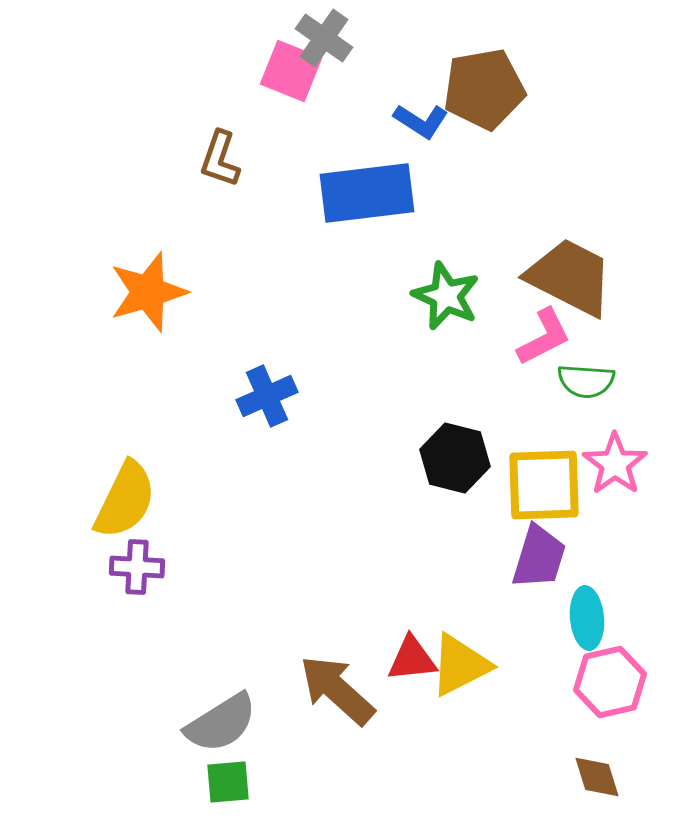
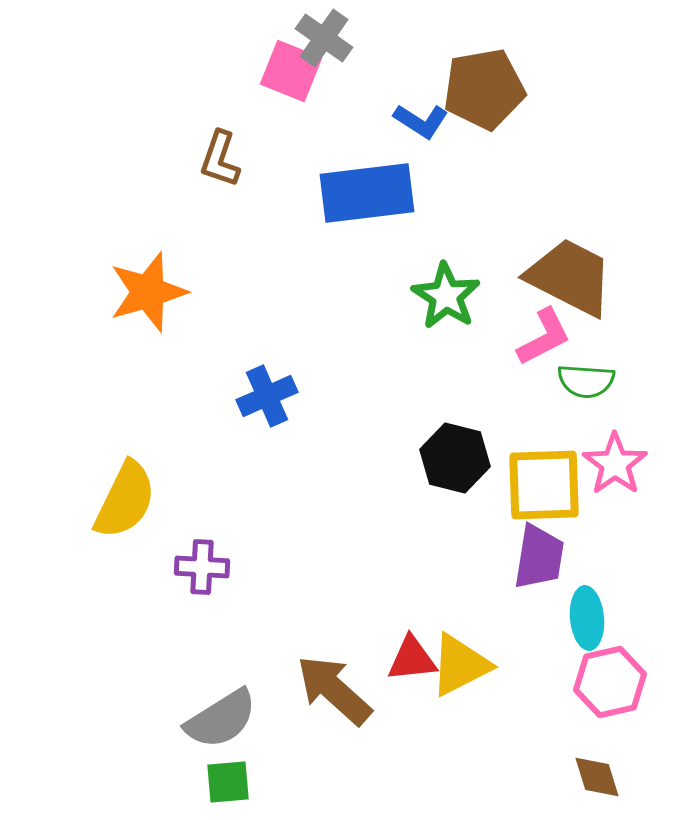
green star: rotated 8 degrees clockwise
purple trapezoid: rotated 8 degrees counterclockwise
purple cross: moved 65 px right
brown arrow: moved 3 px left
gray semicircle: moved 4 px up
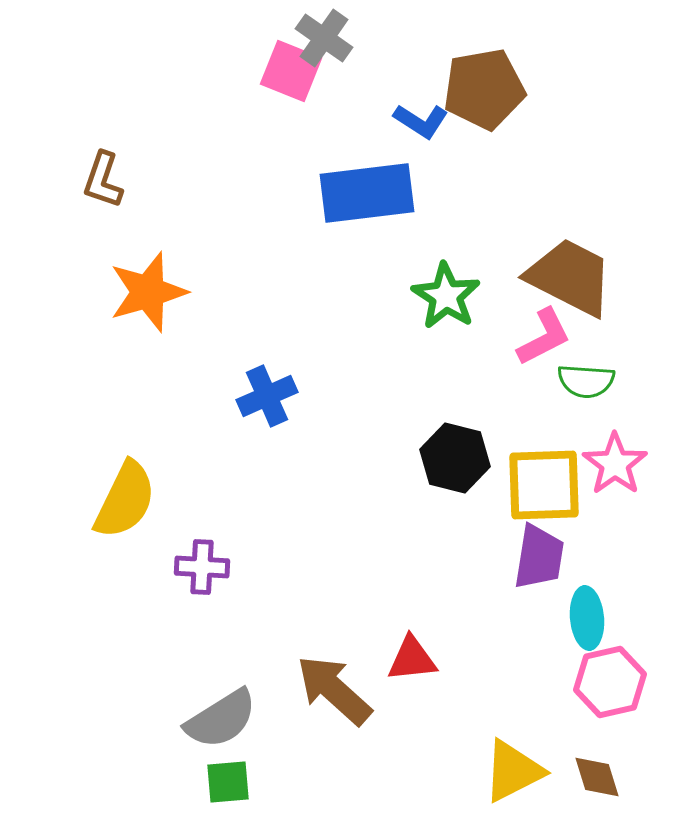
brown L-shape: moved 117 px left, 21 px down
yellow triangle: moved 53 px right, 106 px down
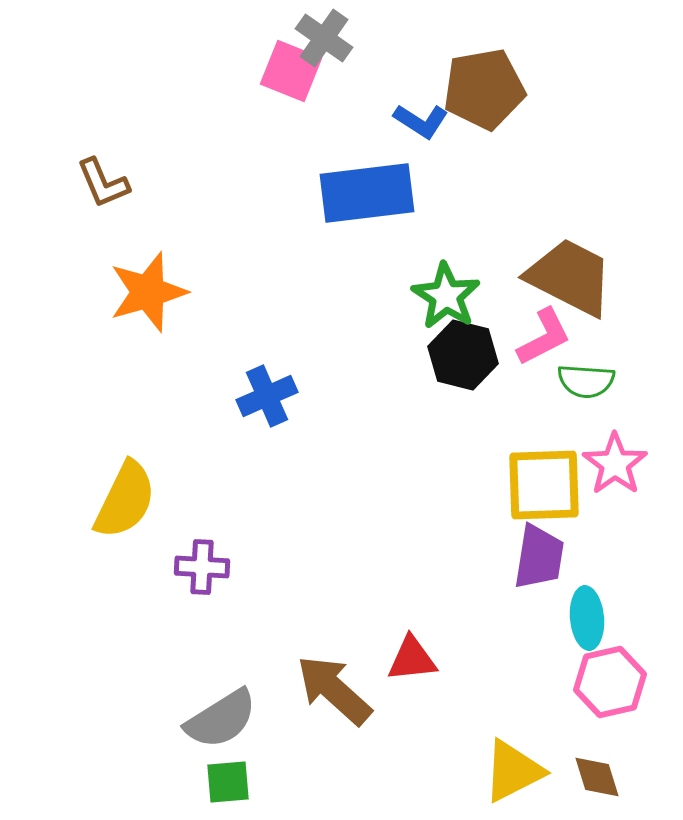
brown L-shape: moved 3 px down; rotated 42 degrees counterclockwise
black hexagon: moved 8 px right, 103 px up
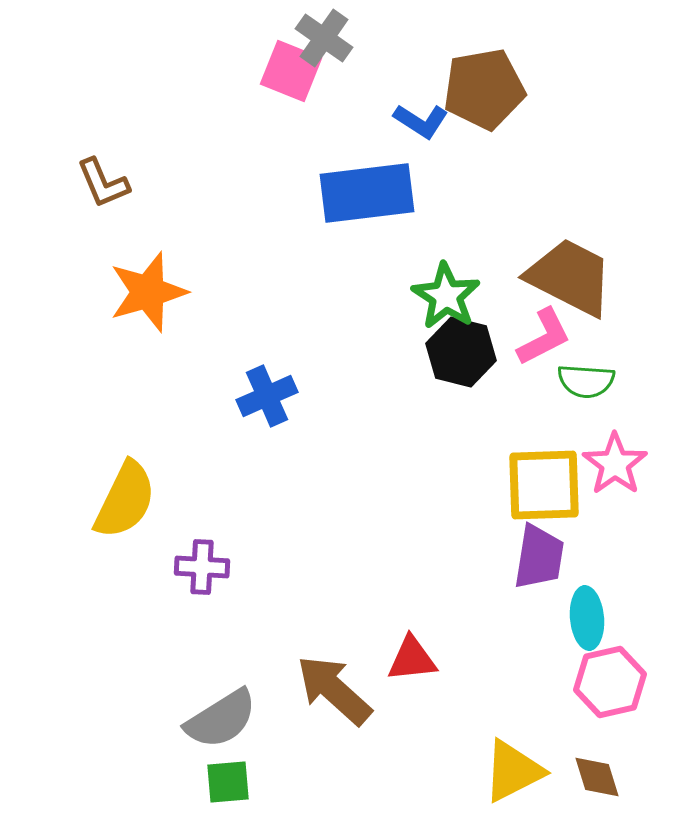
black hexagon: moved 2 px left, 3 px up
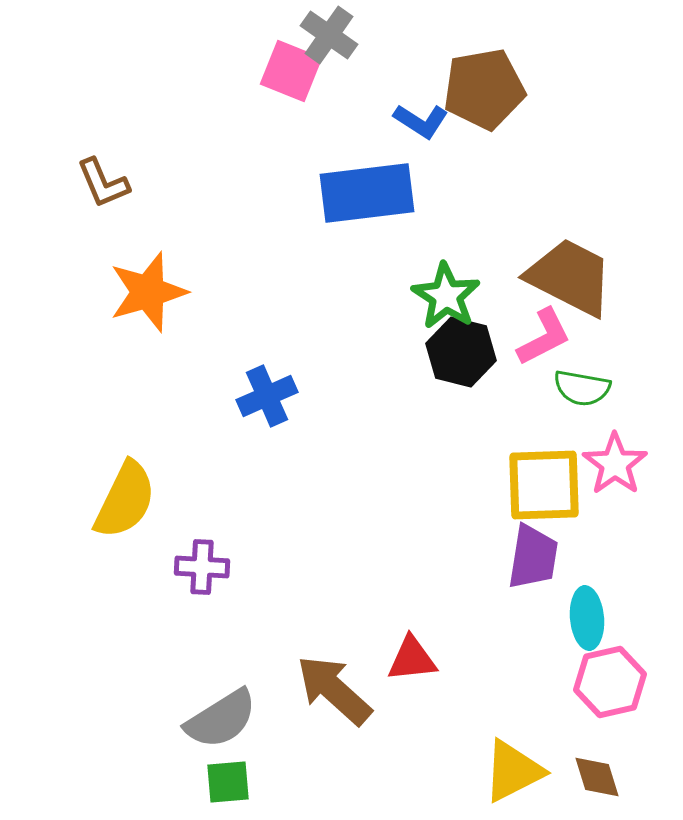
gray cross: moved 5 px right, 3 px up
green semicircle: moved 4 px left, 7 px down; rotated 6 degrees clockwise
purple trapezoid: moved 6 px left
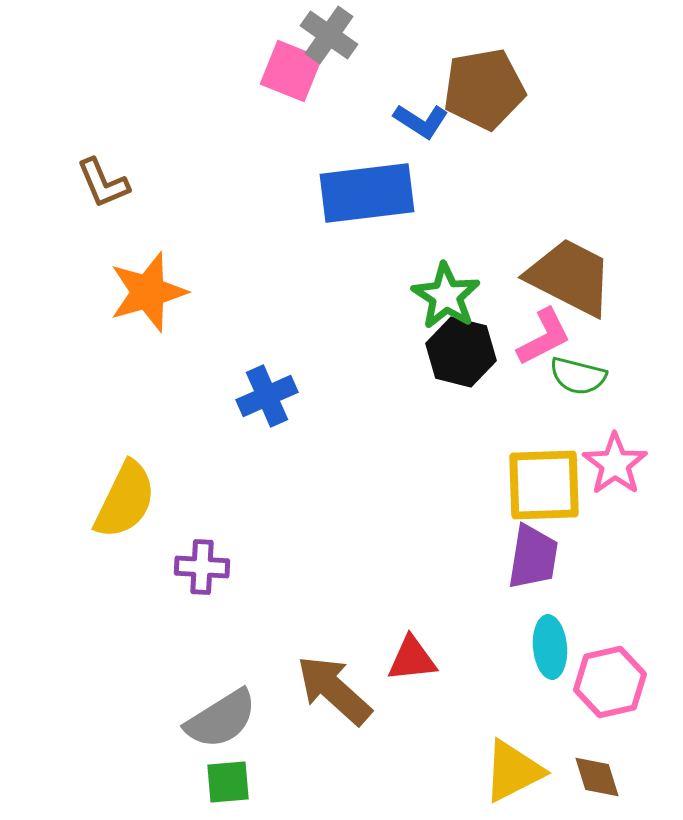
green semicircle: moved 4 px left, 12 px up; rotated 4 degrees clockwise
cyan ellipse: moved 37 px left, 29 px down
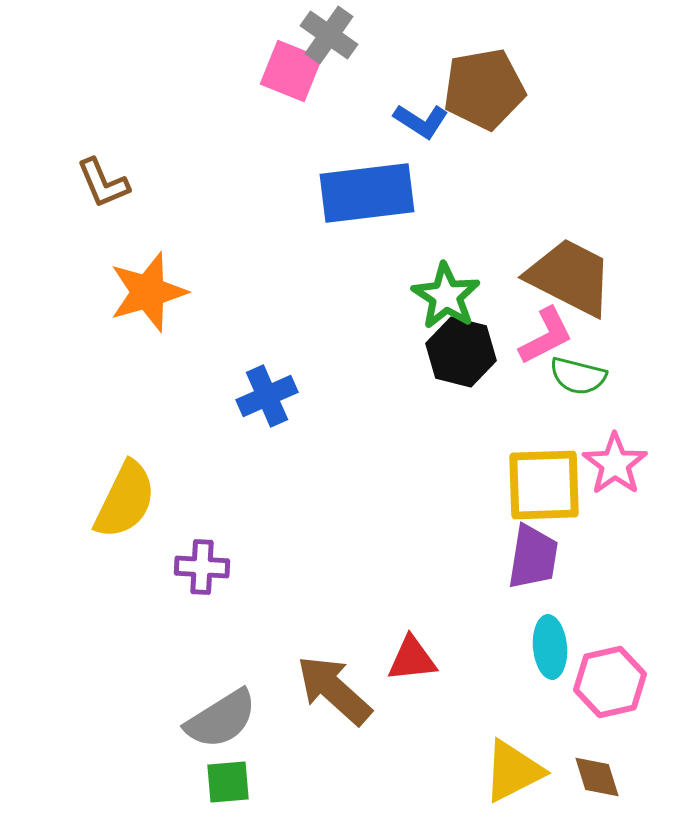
pink L-shape: moved 2 px right, 1 px up
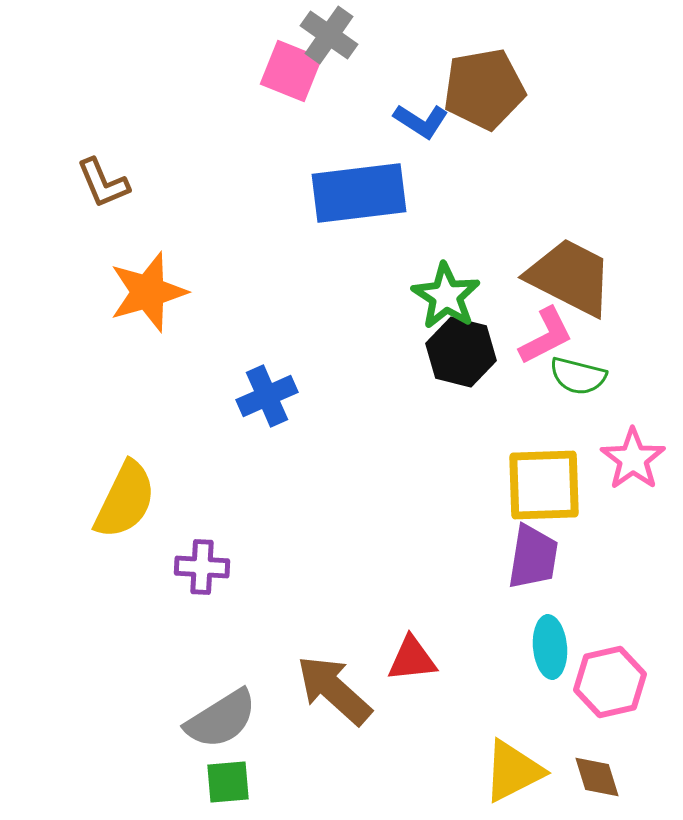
blue rectangle: moved 8 px left
pink star: moved 18 px right, 5 px up
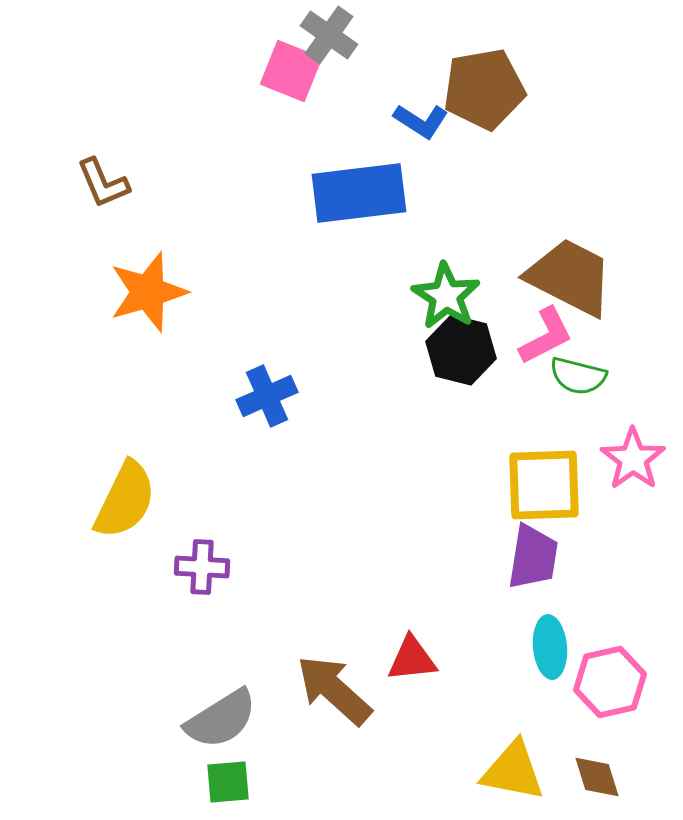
black hexagon: moved 2 px up
yellow triangle: rotated 38 degrees clockwise
